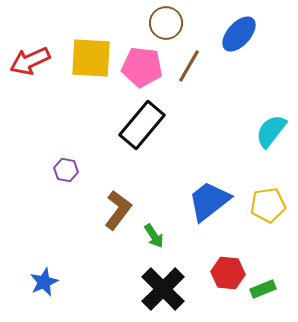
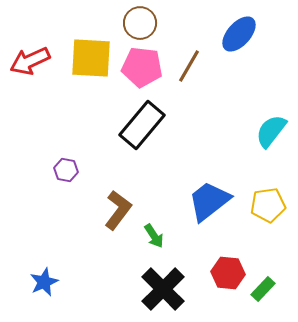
brown circle: moved 26 px left
green rectangle: rotated 25 degrees counterclockwise
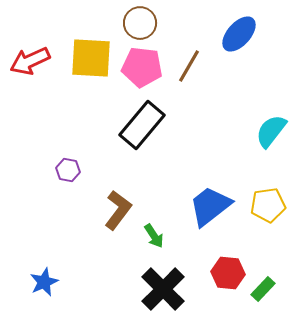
purple hexagon: moved 2 px right
blue trapezoid: moved 1 px right, 5 px down
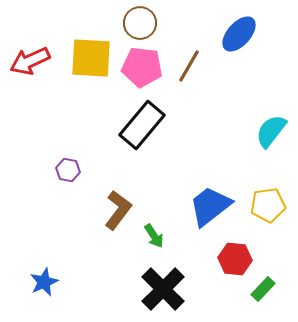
red hexagon: moved 7 px right, 14 px up
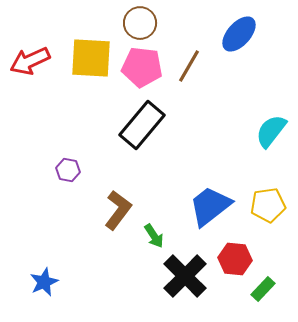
black cross: moved 22 px right, 13 px up
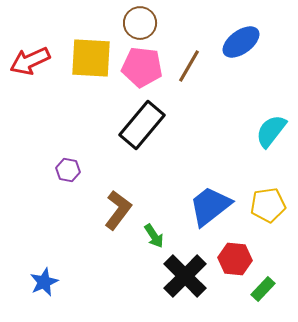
blue ellipse: moved 2 px right, 8 px down; rotated 12 degrees clockwise
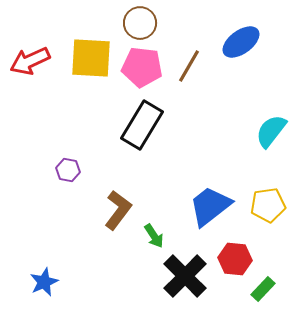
black rectangle: rotated 9 degrees counterclockwise
